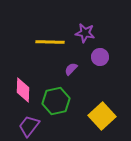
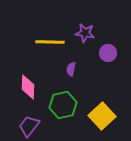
purple circle: moved 8 px right, 4 px up
purple semicircle: rotated 32 degrees counterclockwise
pink diamond: moved 5 px right, 3 px up
green hexagon: moved 7 px right, 4 px down
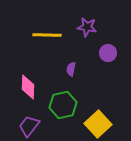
purple star: moved 2 px right, 6 px up
yellow line: moved 3 px left, 7 px up
yellow square: moved 4 px left, 8 px down
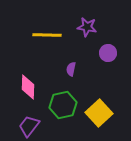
yellow square: moved 1 px right, 11 px up
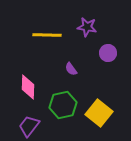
purple semicircle: rotated 48 degrees counterclockwise
yellow square: rotated 8 degrees counterclockwise
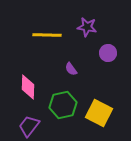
yellow square: rotated 12 degrees counterclockwise
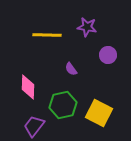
purple circle: moved 2 px down
purple trapezoid: moved 5 px right
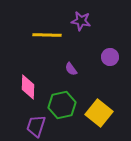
purple star: moved 6 px left, 6 px up
purple circle: moved 2 px right, 2 px down
green hexagon: moved 1 px left
yellow square: rotated 12 degrees clockwise
purple trapezoid: moved 2 px right; rotated 20 degrees counterclockwise
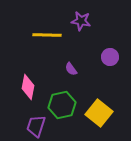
pink diamond: rotated 10 degrees clockwise
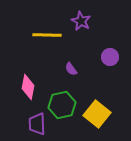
purple star: rotated 18 degrees clockwise
yellow square: moved 2 px left, 1 px down
purple trapezoid: moved 1 px right, 2 px up; rotated 20 degrees counterclockwise
